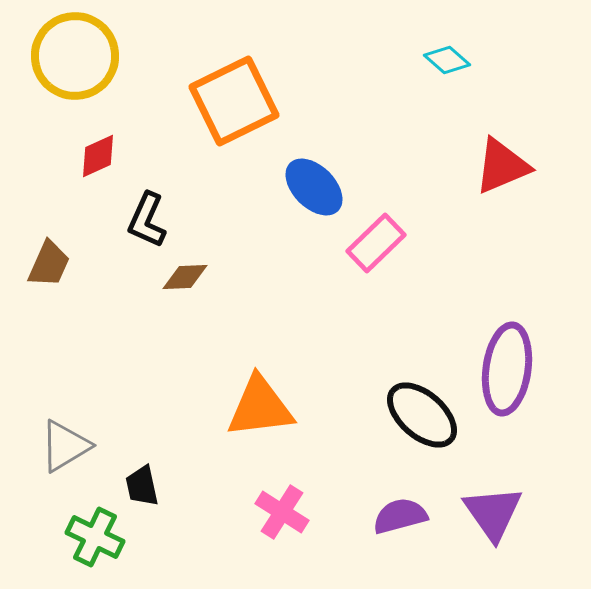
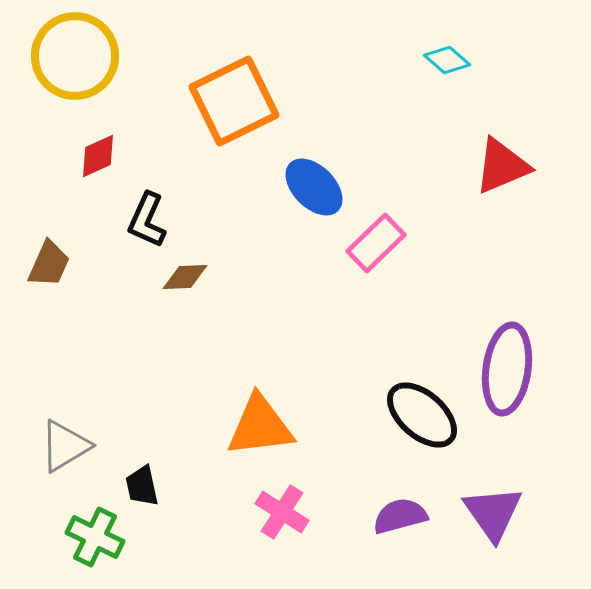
orange triangle: moved 19 px down
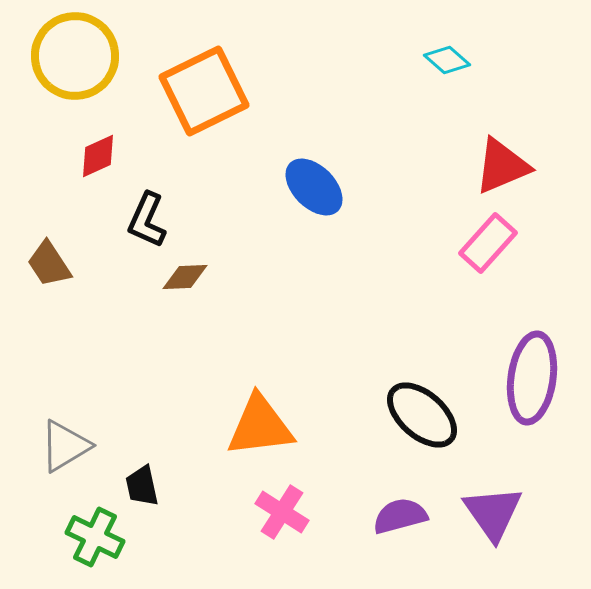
orange square: moved 30 px left, 10 px up
pink rectangle: moved 112 px right; rotated 4 degrees counterclockwise
brown trapezoid: rotated 123 degrees clockwise
purple ellipse: moved 25 px right, 9 px down
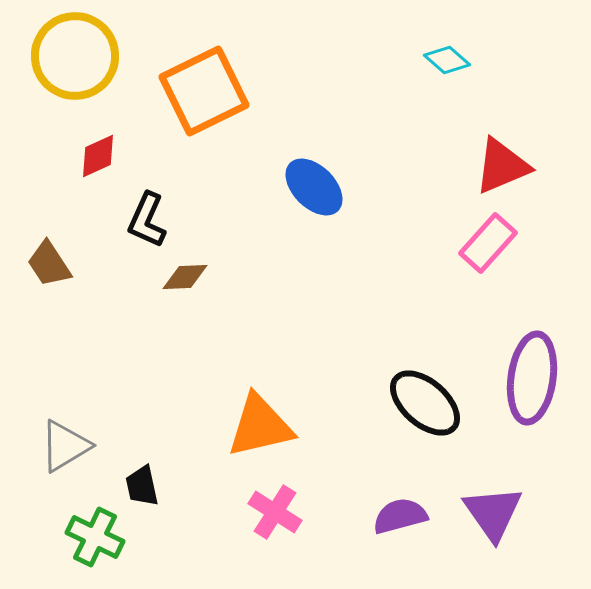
black ellipse: moved 3 px right, 12 px up
orange triangle: rotated 6 degrees counterclockwise
pink cross: moved 7 px left
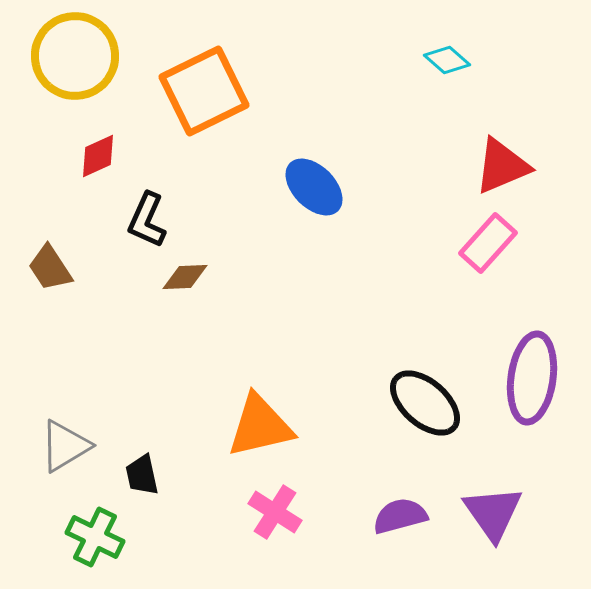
brown trapezoid: moved 1 px right, 4 px down
black trapezoid: moved 11 px up
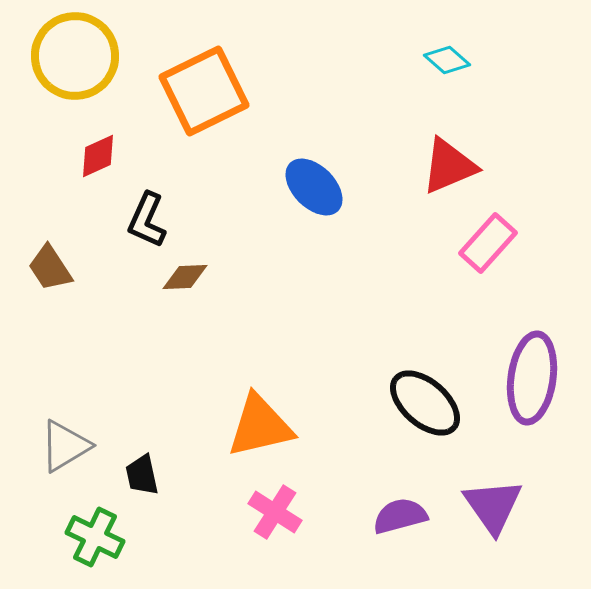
red triangle: moved 53 px left
purple triangle: moved 7 px up
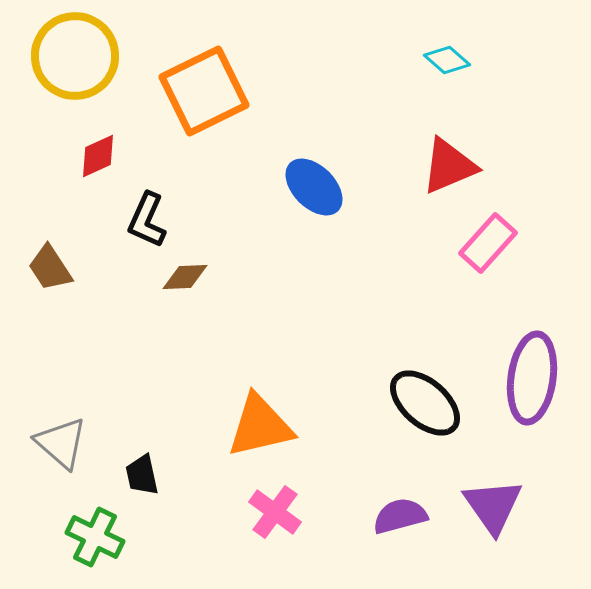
gray triangle: moved 4 px left, 3 px up; rotated 48 degrees counterclockwise
pink cross: rotated 4 degrees clockwise
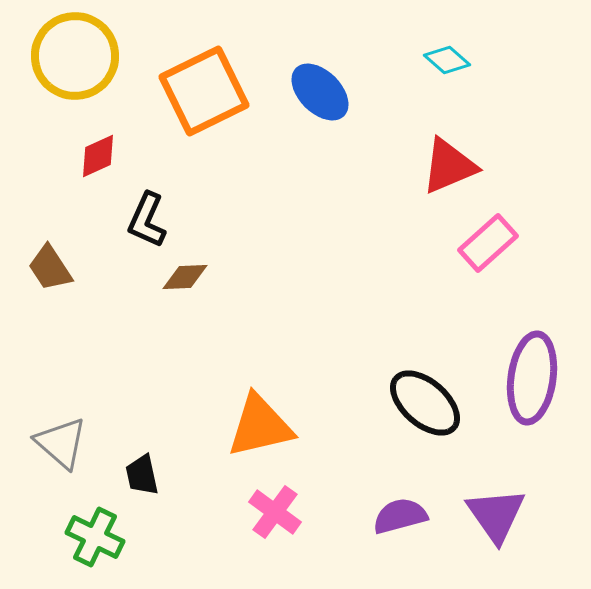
blue ellipse: moved 6 px right, 95 px up
pink rectangle: rotated 6 degrees clockwise
purple triangle: moved 3 px right, 9 px down
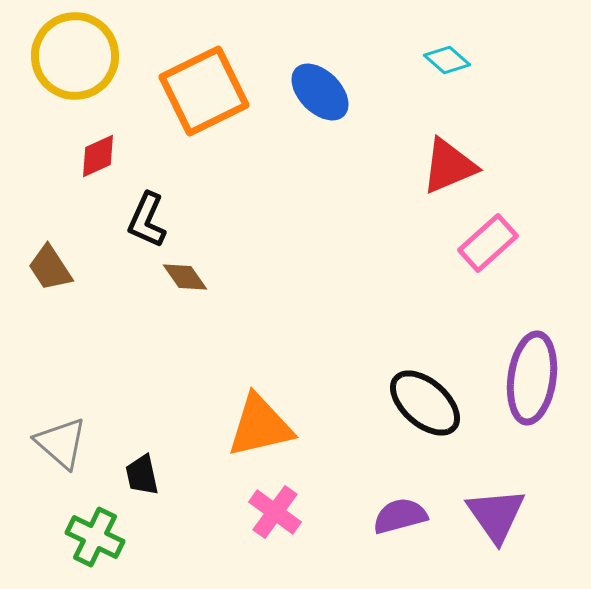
brown diamond: rotated 57 degrees clockwise
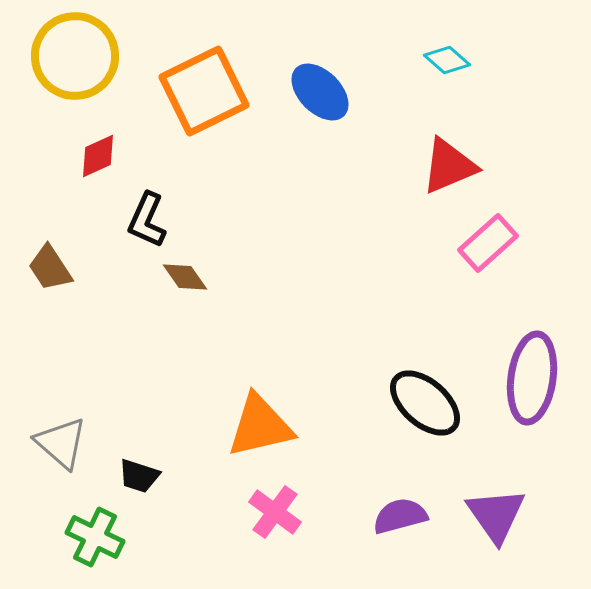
black trapezoid: moved 3 px left, 1 px down; rotated 60 degrees counterclockwise
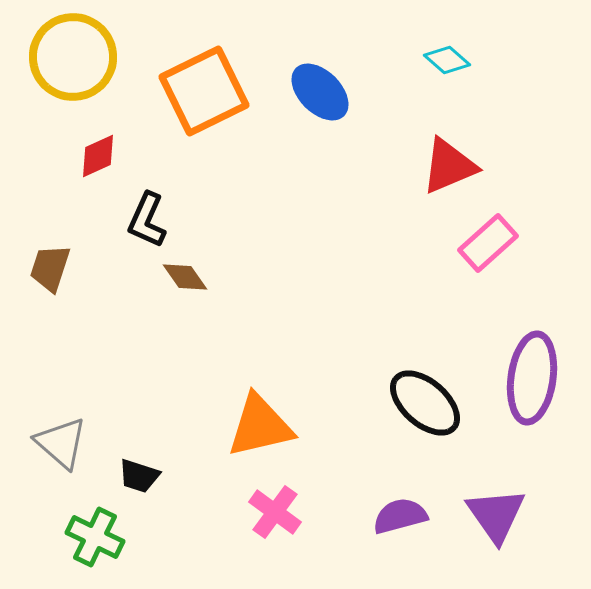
yellow circle: moved 2 px left, 1 px down
brown trapezoid: rotated 51 degrees clockwise
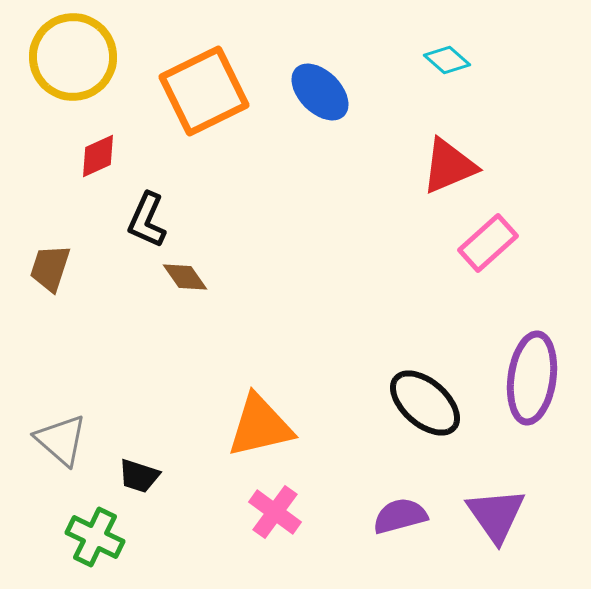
gray triangle: moved 3 px up
